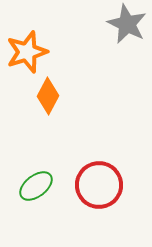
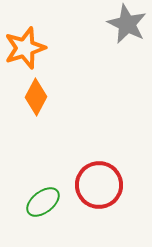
orange star: moved 2 px left, 4 px up
orange diamond: moved 12 px left, 1 px down
green ellipse: moved 7 px right, 16 px down
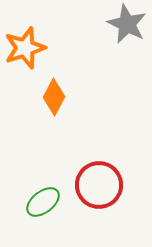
orange diamond: moved 18 px right
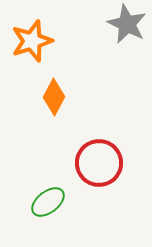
orange star: moved 7 px right, 7 px up
red circle: moved 22 px up
green ellipse: moved 5 px right
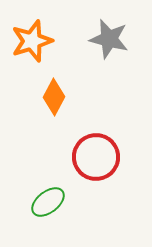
gray star: moved 18 px left, 15 px down; rotated 12 degrees counterclockwise
red circle: moved 3 px left, 6 px up
